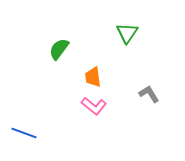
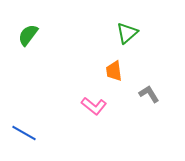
green triangle: rotated 15 degrees clockwise
green semicircle: moved 31 px left, 14 px up
orange trapezoid: moved 21 px right, 6 px up
blue line: rotated 10 degrees clockwise
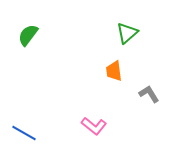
pink L-shape: moved 20 px down
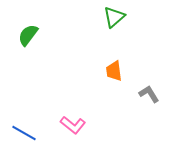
green triangle: moved 13 px left, 16 px up
pink L-shape: moved 21 px left, 1 px up
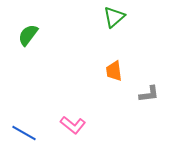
gray L-shape: rotated 115 degrees clockwise
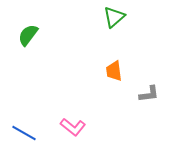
pink L-shape: moved 2 px down
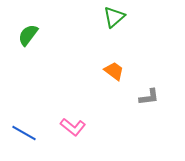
orange trapezoid: rotated 135 degrees clockwise
gray L-shape: moved 3 px down
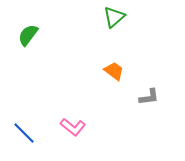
blue line: rotated 15 degrees clockwise
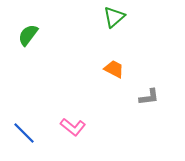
orange trapezoid: moved 2 px up; rotated 10 degrees counterclockwise
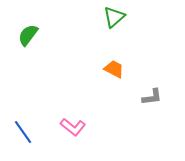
gray L-shape: moved 3 px right
blue line: moved 1 px left, 1 px up; rotated 10 degrees clockwise
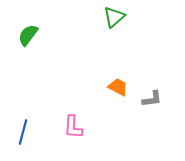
orange trapezoid: moved 4 px right, 18 px down
gray L-shape: moved 2 px down
pink L-shape: rotated 55 degrees clockwise
blue line: rotated 50 degrees clockwise
